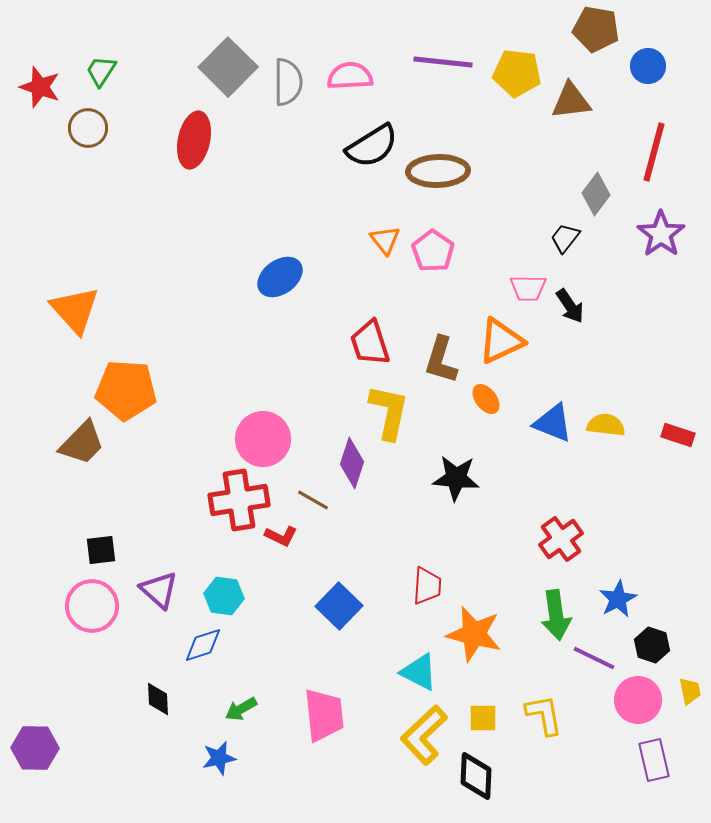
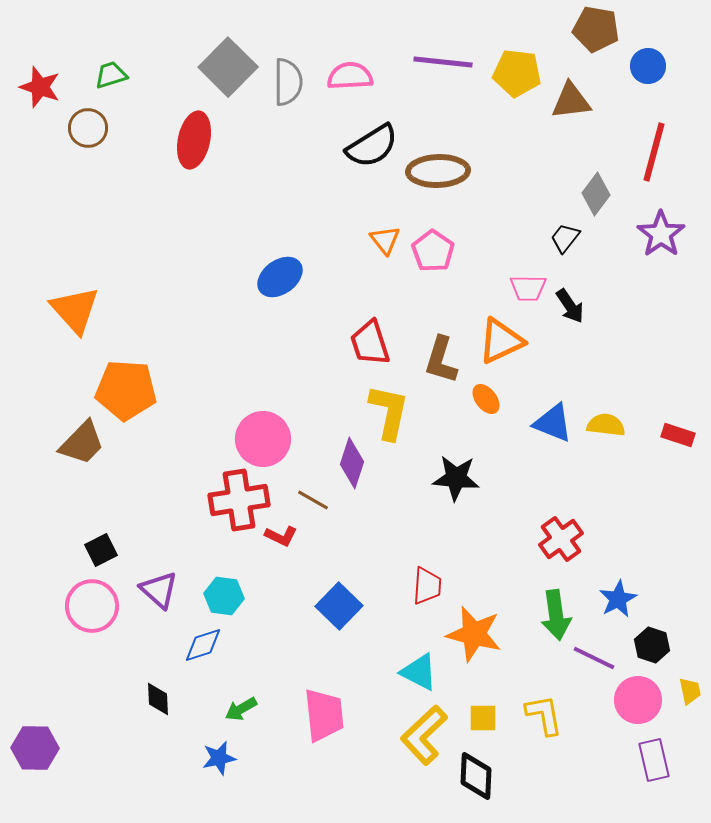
green trapezoid at (101, 71): moved 10 px right, 4 px down; rotated 40 degrees clockwise
black square at (101, 550): rotated 20 degrees counterclockwise
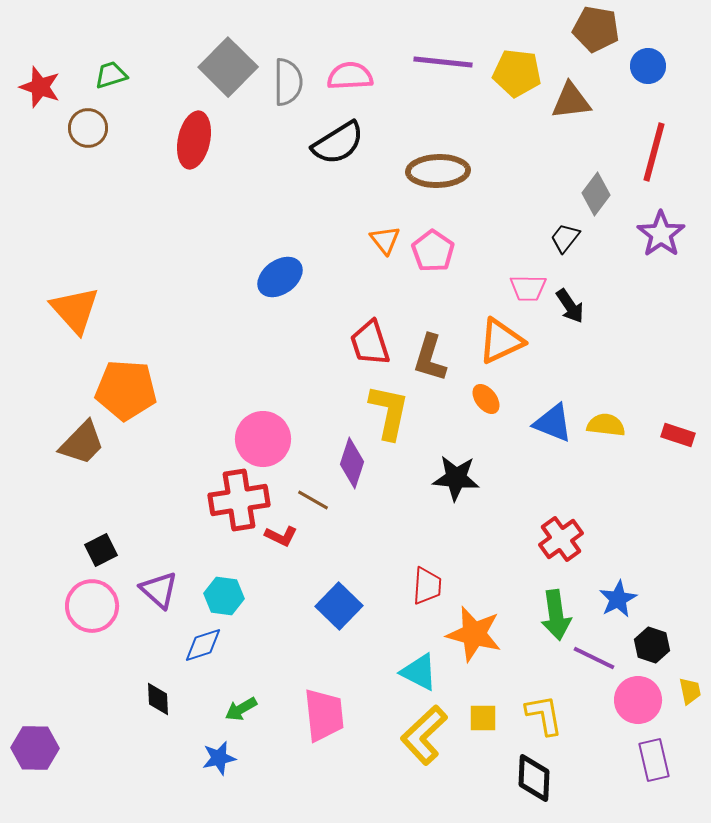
black semicircle at (372, 146): moved 34 px left, 3 px up
brown L-shape at (441, 360): moved 11 px left, 2 px up
black diamond at (476, 776): moved 58 px right, 2 px down
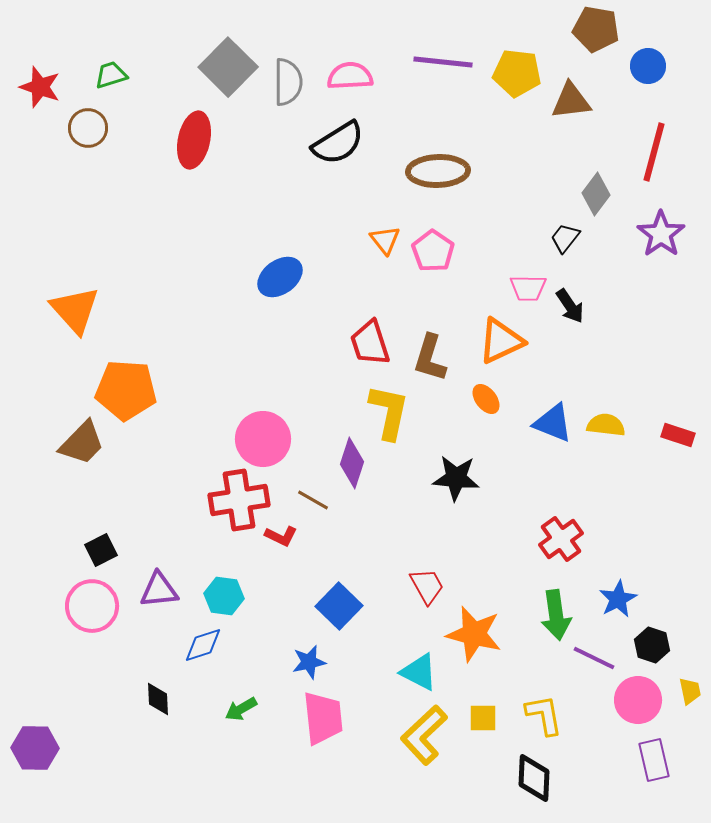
red trapezoid at (427, 586): rotated 33 degrees counterclockwise
purple triangle at (159, 590): rotated 48 degrees counterclockwise
pink trapezoid at (324, 715): moved 1 px left, 3 px down
blue star at (219, 758): moved 90 px right, 96 px up
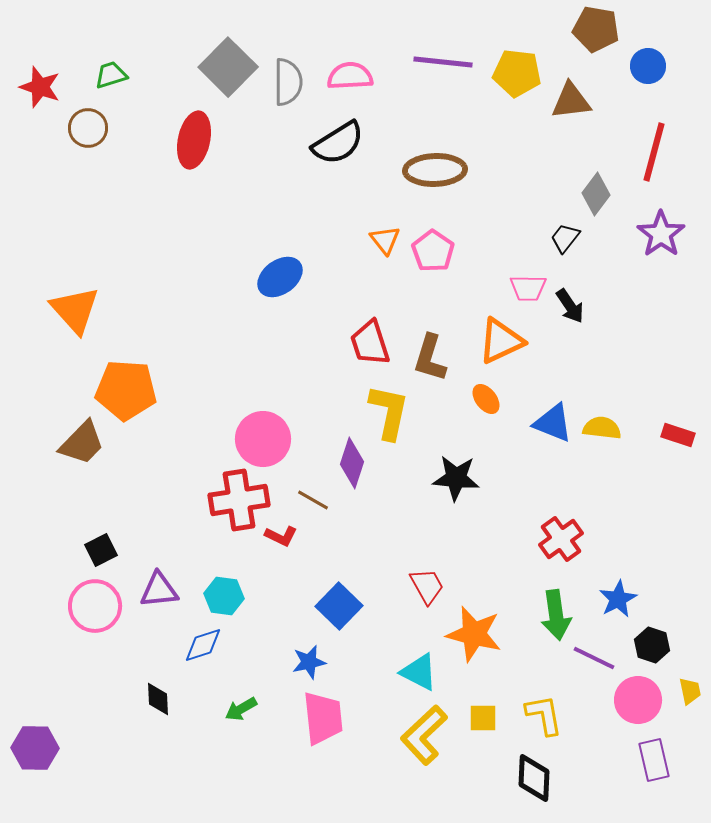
brown ellipse at (438, 171): moved 3 px left, 1 px up
yellow semicircle at (606, 425): moved 4 px left, 3 px down
pink circle at (92, 606): moved 3 px right
